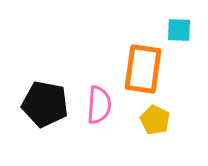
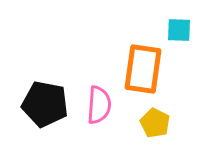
yellow pentagon: moved 3 px down
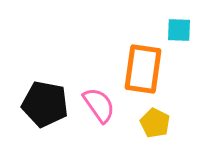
pink semicircle: rotated 39 degrees counterclockwise
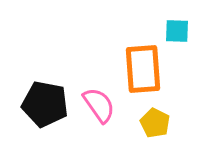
cyan square: moved 2 px left, 1 px down
orange rectangle: rotated 12 degrees counterclockwise
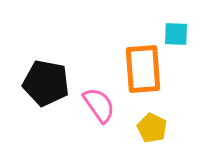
cyan square: moved 1 px left, 3 px down
black pentagon: moved 1 px right, 21 px up
yellow pentagon: moved 3 px left, 5 px down
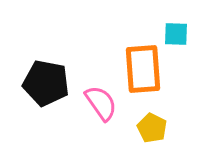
pink semicircle: moved 2 px right, 2 px up
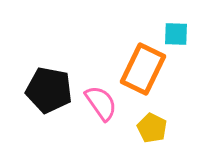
orange rectangle: rotated 30 degrees clockwise
black pentagon: moved 3 px right, 7 px down
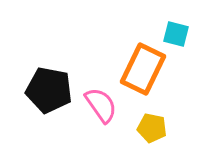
cyan square: rotated 12 degrees clockwise
pink semicircle: moved 2 px down
yellow pentagon: rotated 16 degrees counterclockwise
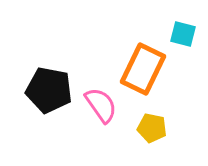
cyan square: moved 7 px right
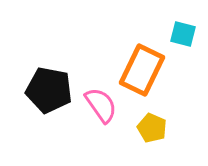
orange rectangle: moved 1 px left, 1 px down
yellow pentagon: rotated 12 degrees clockwise
